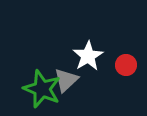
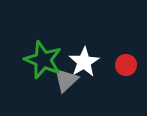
white star: moved 4 px left, 6 px down
green star: moved 1 px right, 29 px up
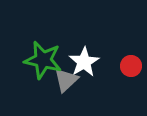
green star: rotated 9 degrees counterclockwise
red circle: moved 5 px right, 1 px down
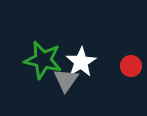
white star: moved 3 px left
gray triangle: rotated 12 degrees counterclockwise
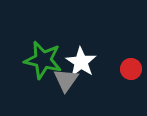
white star: rotated 8 degrees counterclockwise
red circle: moved 3 px down
